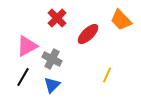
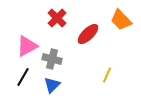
gray cross: rotated 12 degrees counterclockwise
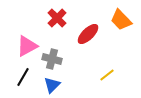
yellow line: rotated 28 degrees clockwise
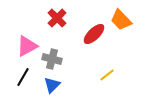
red ellipse: moved 6 px right
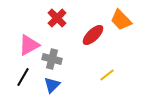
red ellipse: moved 1 px left, 1 px down
pink triangle: moved 2 px right, 1 px up
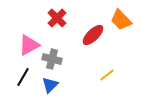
blue triangle: moved 2 px left
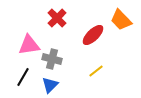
pink triangle: rotated 20 degrees clockwise
yellow line: moved 11 px left, 4 px up
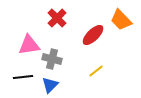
black line: rotated 54 degrees clockwise
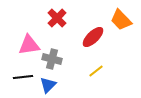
red ellipse: moved 2 px down
blue triangle: moved 2 px left
